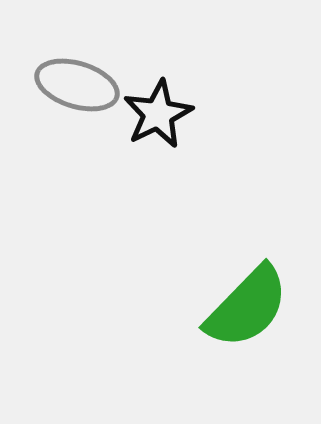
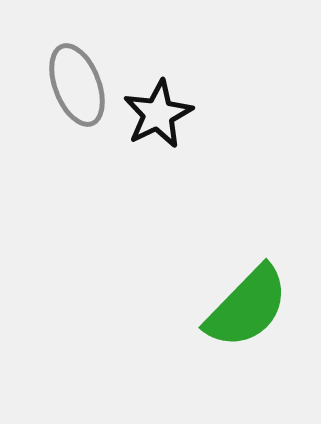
gray ellipse: rotated 52 degrees clockwise
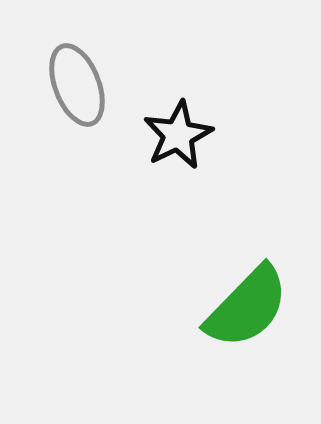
black star: moved 20 px right, 21 px down
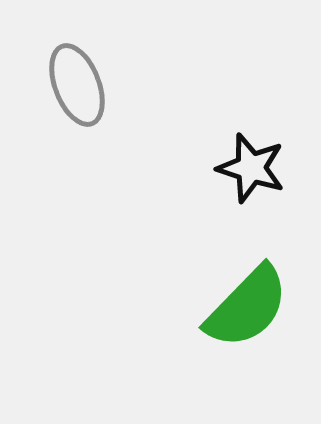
black star: moved 73 px right, 33 px down; rotated 28 degrees counterclockwise
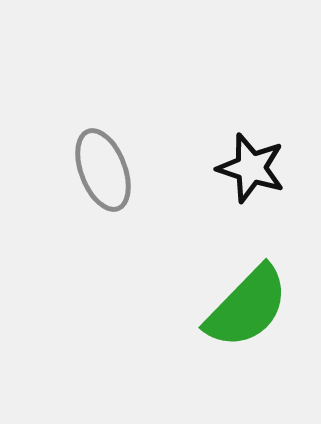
gray ellipse: moved 26 px right, 85 px down
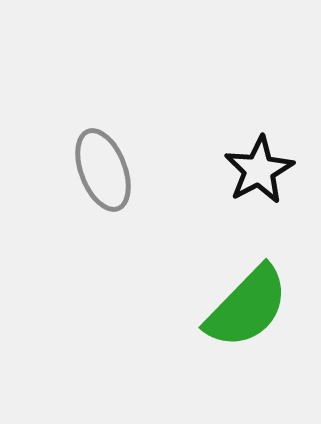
black star: moved 8 px right, 2 px down; rotated 26 degrees clockwise
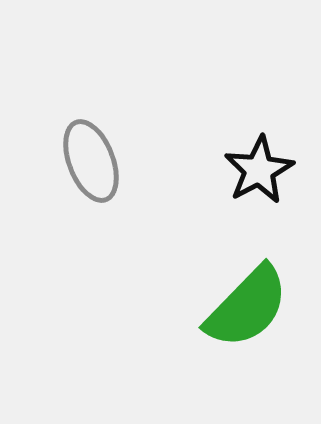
gray ellipse: moved 12 px left, 9 px up
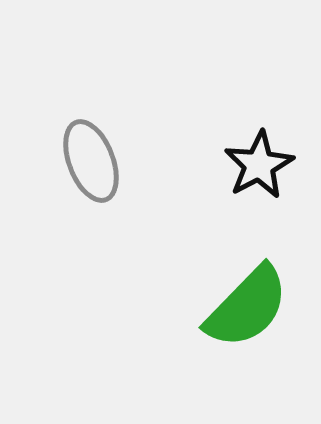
black star: moved 5 px up
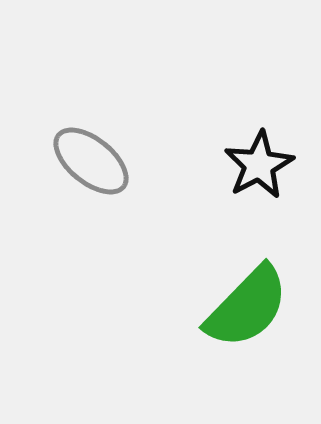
gray ellipse: rotated 30 degrees counterclockwise
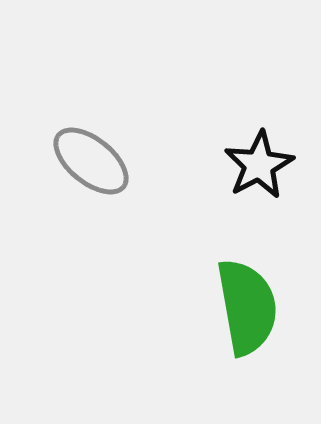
green semicircle: rotated 54 degrees counterclockwise
